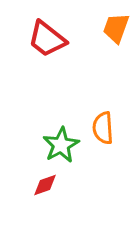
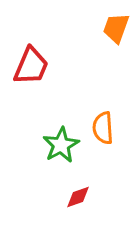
red trapezoid: moved 16 px left, 27 px down; rotated 105 degrees counterclockwise
red diamond: moved 33 px right, 12 px down
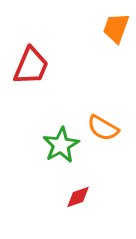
orange semicircle: rotated 56 degrees counterclockwise
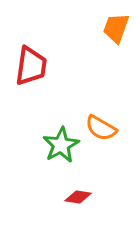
red trapezoid: rotated 15 degrees counterclockwise
orange semicircle: moved 2 px left
red diamond: rotated 28 degrees clockwise
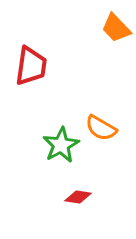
orange trapezoid: rotated 64 degrees counterclockwise
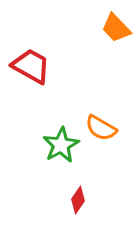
red trapezoid: rotated 69 degrees counterclockwise
red diamond: moved 3 px down; rotated 64 degrees counterclockwise
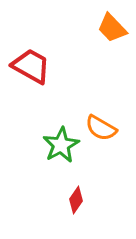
orange trapezoid: moved 4 px left
red diamond: moved 2 px left
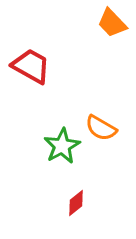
orange trapezoid: moved 5 px up
green star: moved 1 px right, 1 px down
red diamond: moved 3 px down; rotated 16 degrees clockwise
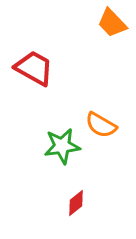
red trapezoid: moved 3 px right, 2 px down
orange semicircle: moved 3 px up
green star: rotated 21 degrees clockwise
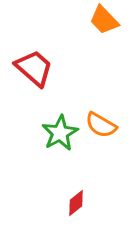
orange trapezoid: moved 8 px left, 3 px up
red trapezoid: rotated 12 degrees clockwise
green star: moved 2 px left, 13 px up; rotated 21 degrees counterclockwise
